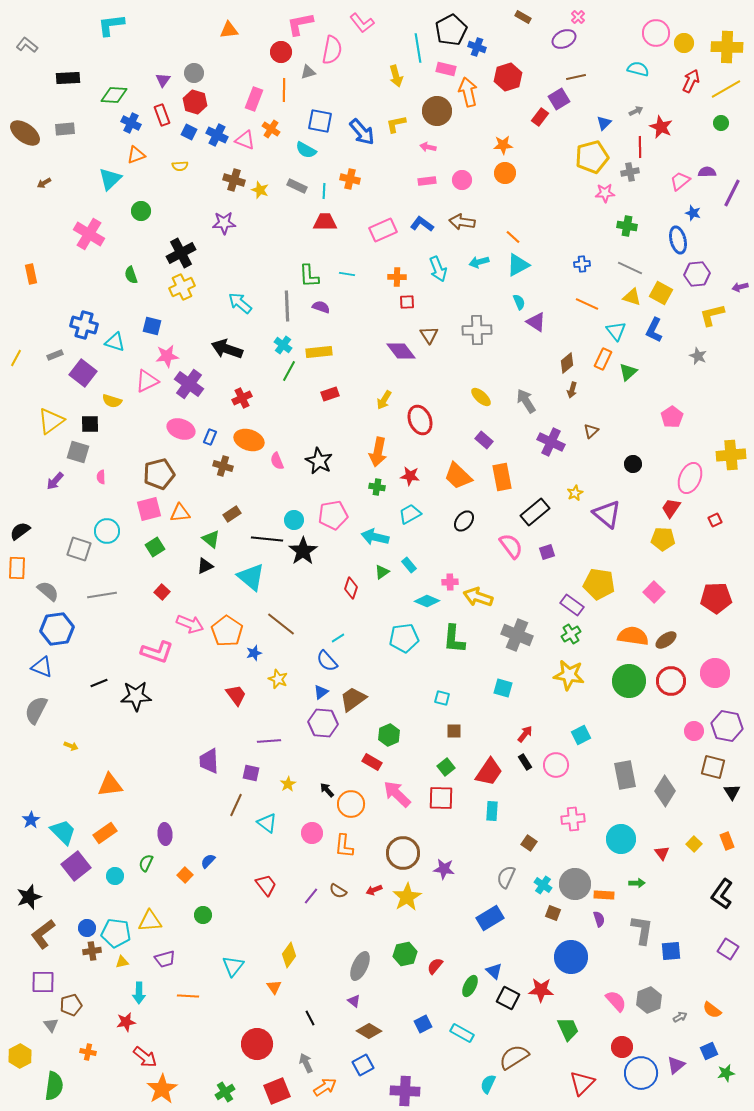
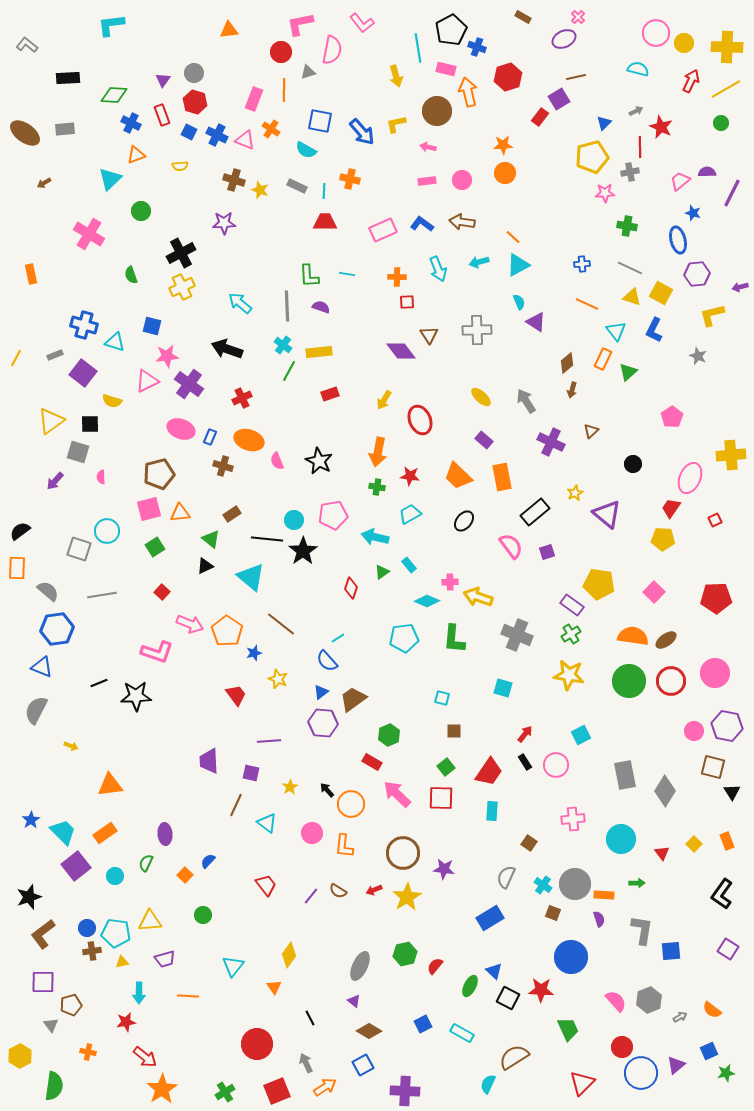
yellow star at (288, 784): moved 2 px right, 3 px down
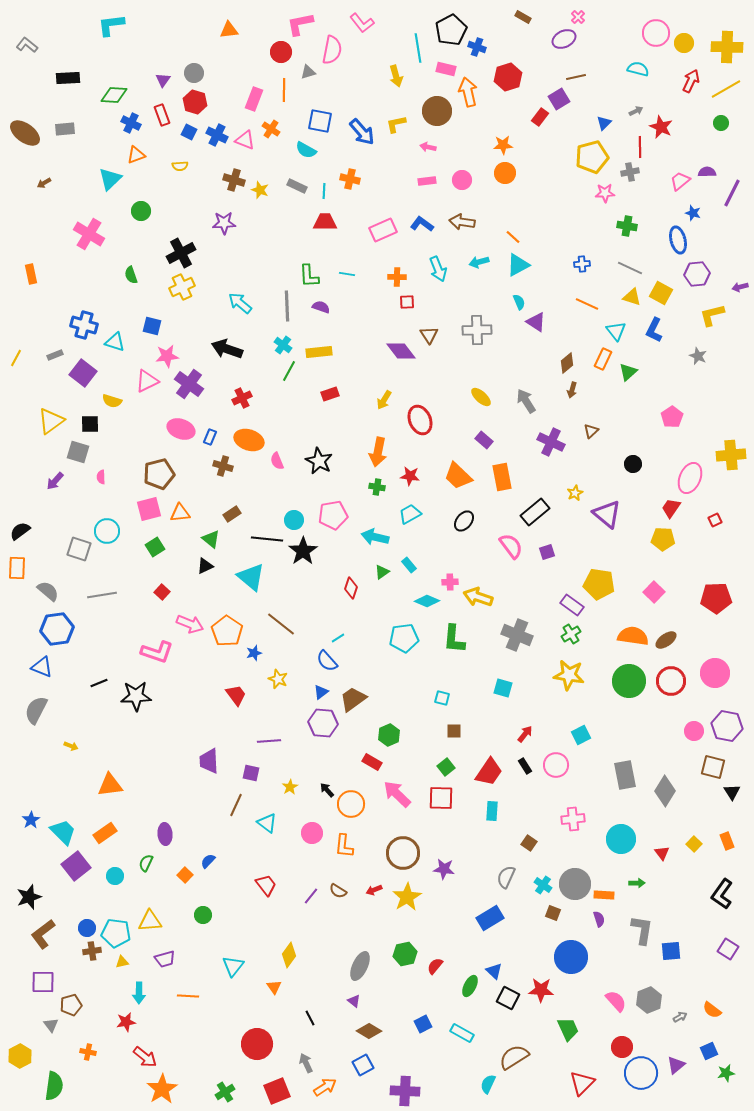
black rectangle at (525, 762): moved 4 px down
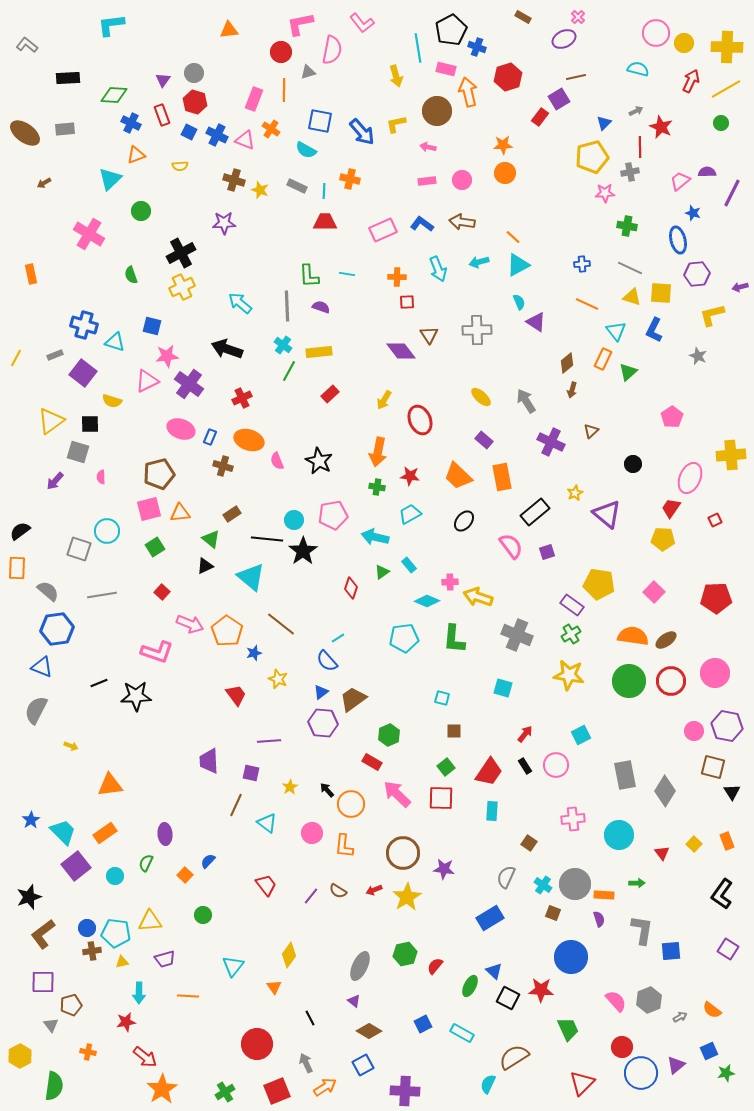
yellow square at (661, 293): rotated 25 degrees counterclockwise
red rectangle at (330, 394): rotated 24 degrees counterclockwise
cyan circle at (621, 839): moved 2 px left, 4 px up
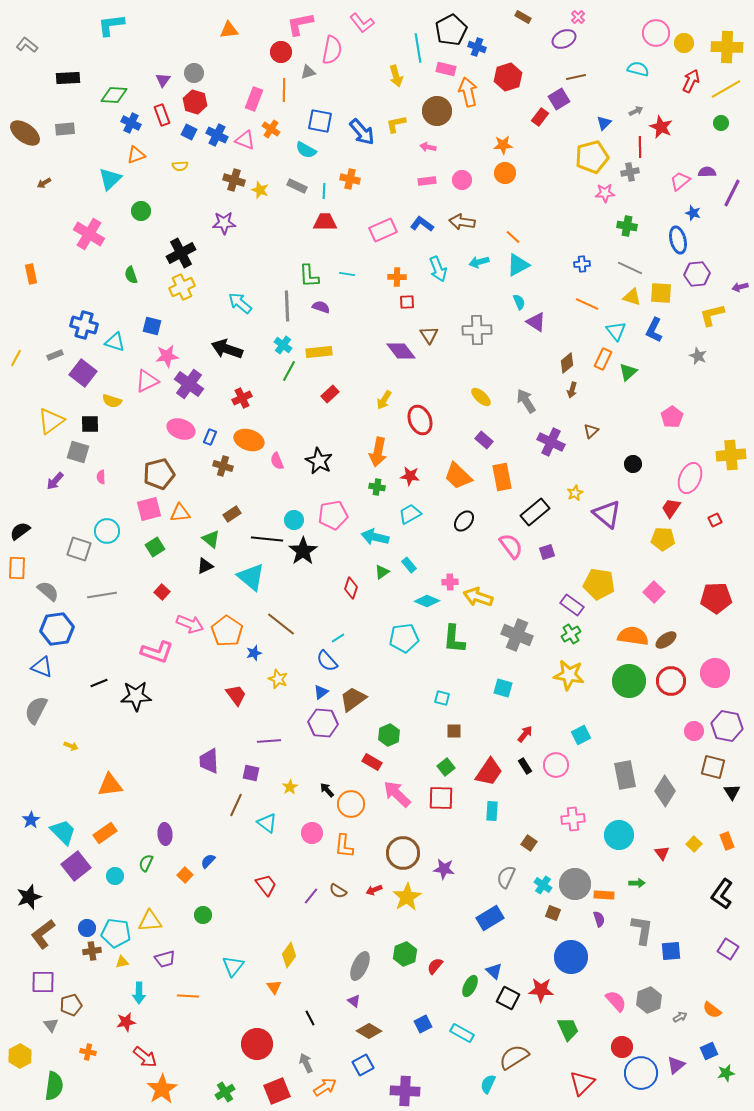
green hexagon at (405, 954): rotated 10 degrees counterclockwise
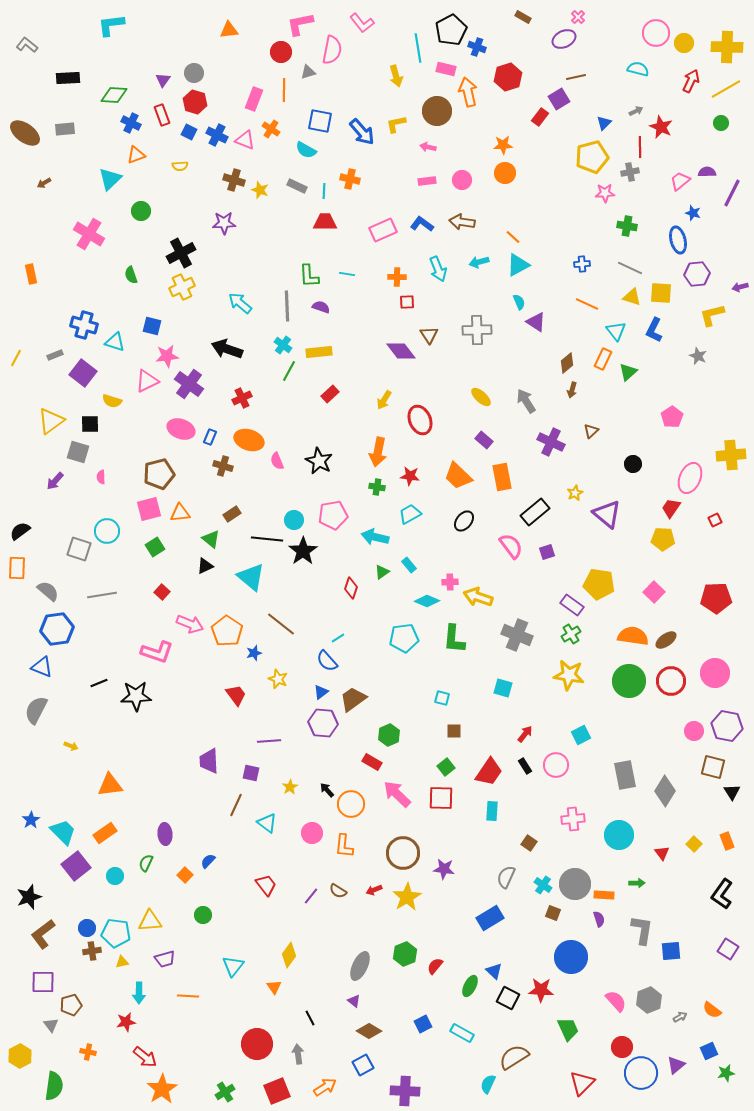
gray arrow at (306, 1063): moved 8 px left, 9 px up; rotated 18 degrees clockwise
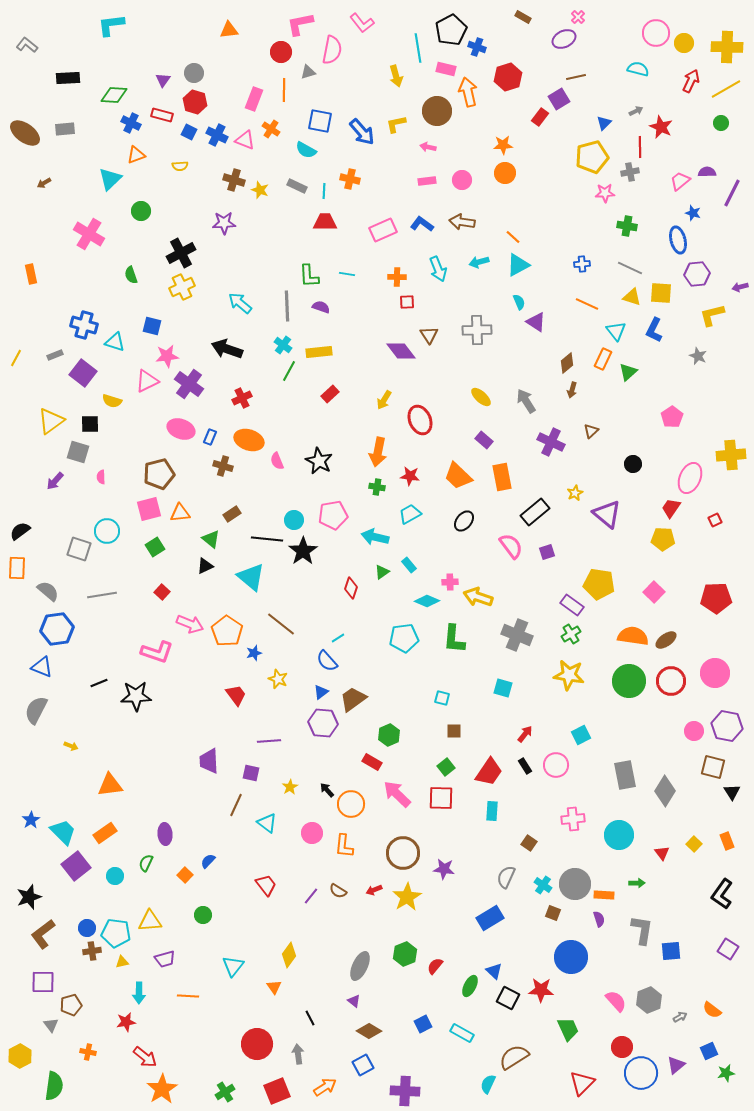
red rectangle at (162, 115): rotated 55 degrees counterclockwise
